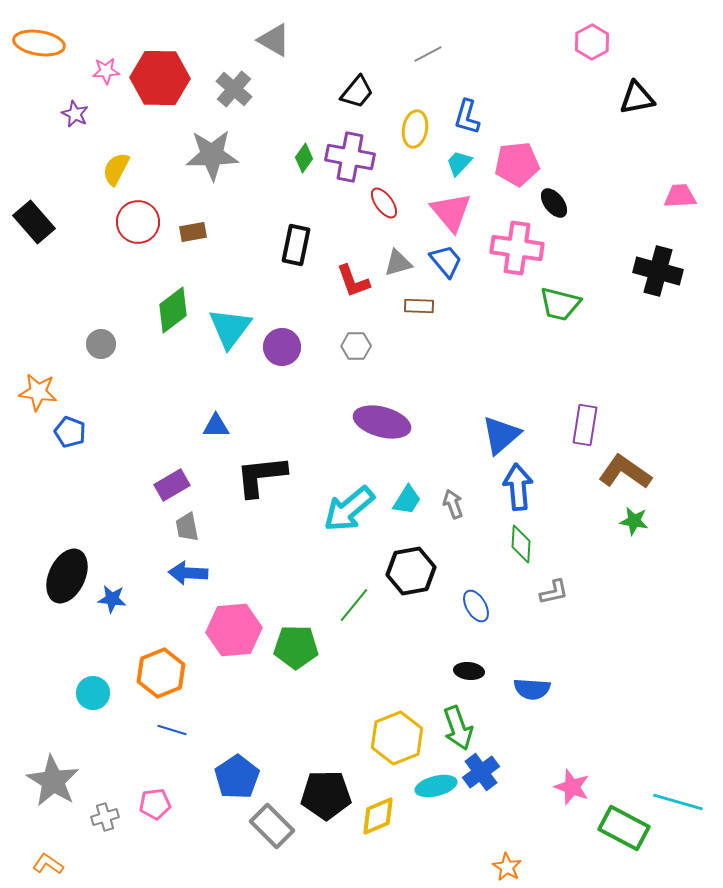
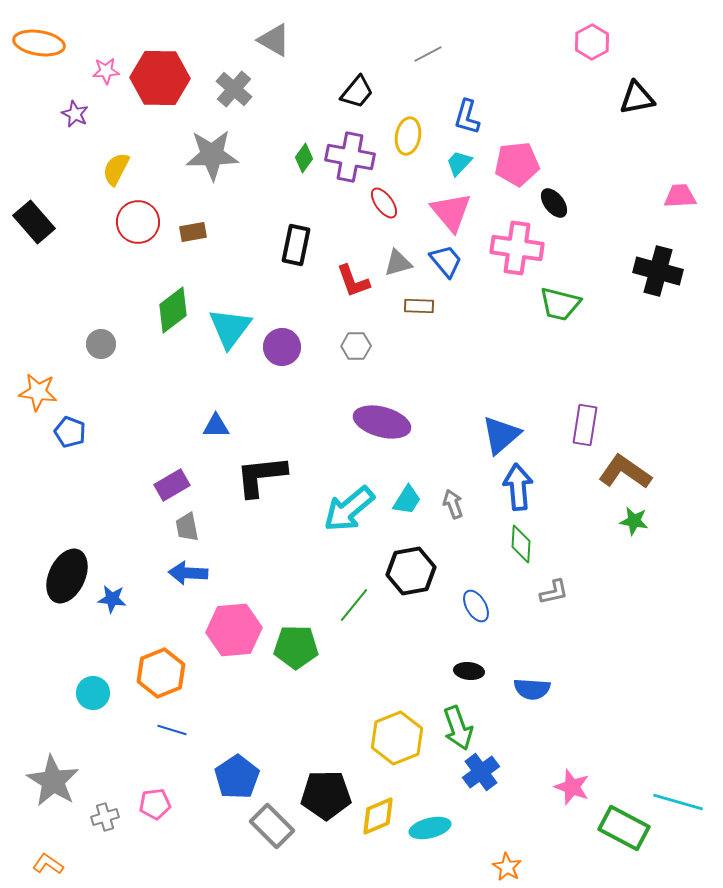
yellow ellipse at (415, 129): moved 7 px left, 7 px down
cyan ellipse at (436, 786): moved 6 px left, 42 px down
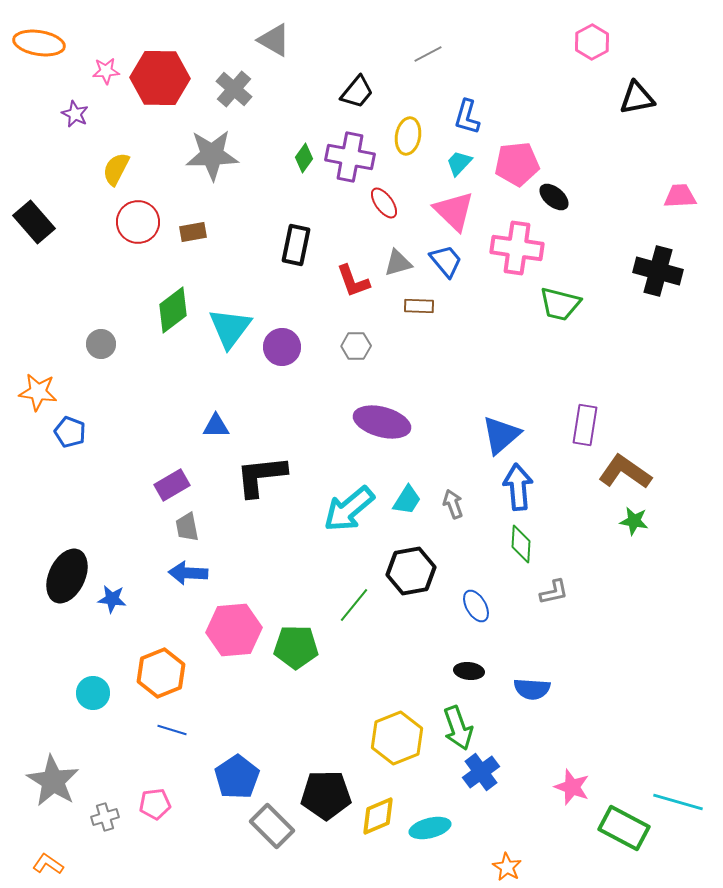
black ellipse at (554, 203): moved 6 px up; rotated 12 degrees counterclockwise
pink triangle at (451, 212): moved 3 px right, 1 px up; rotated 6 degrees counterclockwise
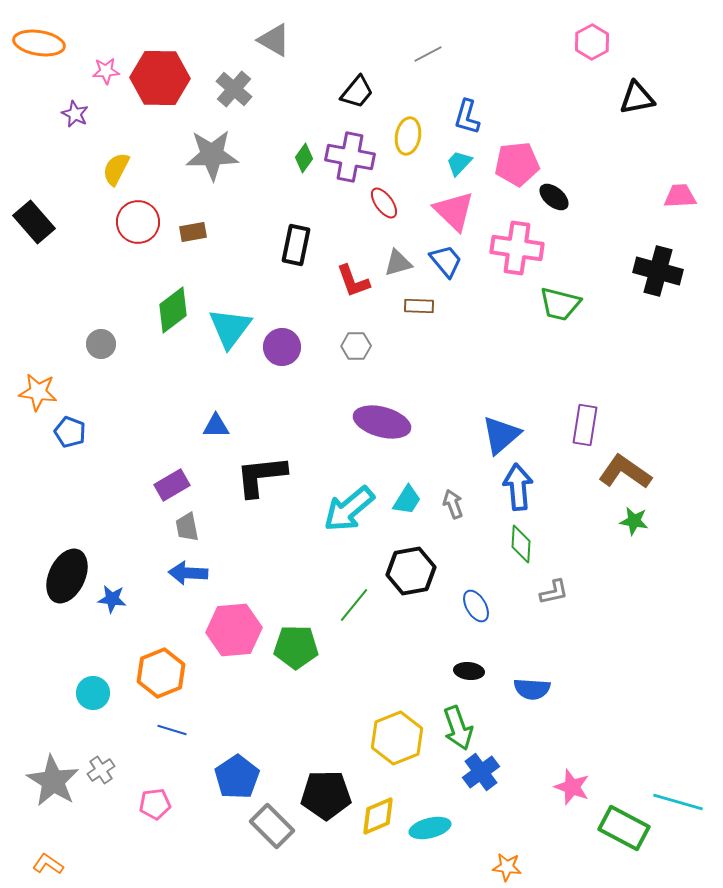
gray cross at (105, 817): moved 4 px left, 47 px up; rotated 16 degrees counterclockwise
orange star at (507, 867): rotated 24 degrees counterclockwise
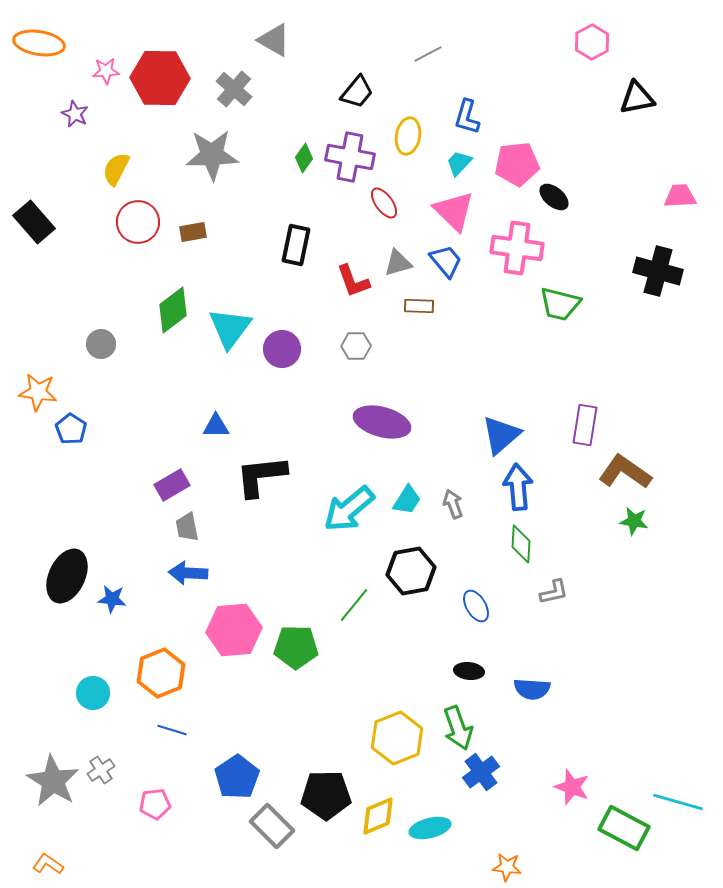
purple circle at (282, 347): moved 2 px down
blue pentagon at (70, 432): moved 1 px right, 3 px up; rotated 12 degrees clockwise
